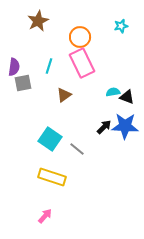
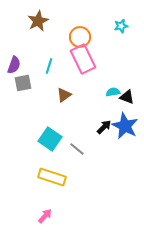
pink rectangle: moved 1 px right, 4 px up
purple semicircle: moved 2 px up; rotated 12 degrees clockwise
blue star: rotated 24 degrees clockwise
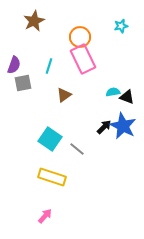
brown star: moved 4 px left
blue star: moved 2 px left
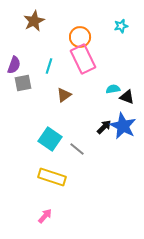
cyan semicircle: moved 3 px up
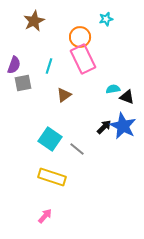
cyan star: moved 15 px left, 7 px up
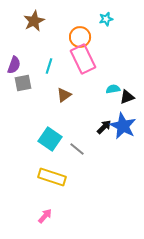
black triangle: rotated 42 degrees counterclockwise
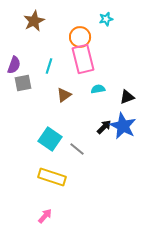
pink rectangle: rotated 12 degrees clockwise
cyan semicircle: moved 15 px left
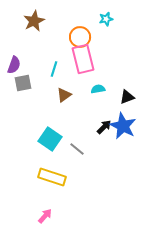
cyan line: moved 5 px right, 3 px down
